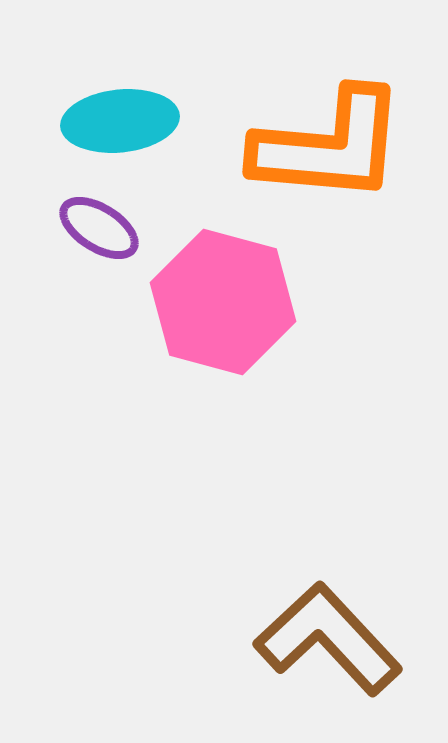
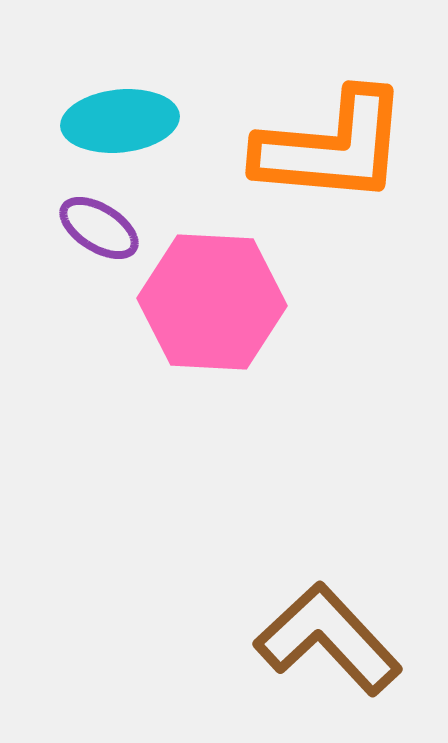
orange L-shape: moved 3 px right, 1 px down
pink hexagon: moved 11 px left; rotated 12 degrees counterclockwise
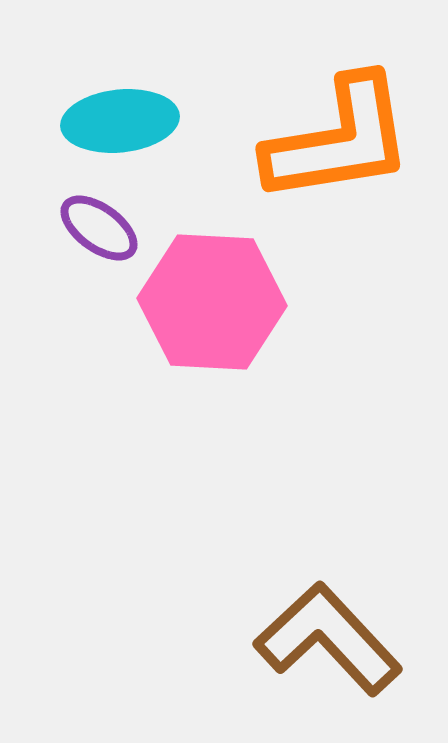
orange L-shape: moved 7 px right, 7 px up; rotated 14 degrees counterclockwise
purple ellipse: rotated 4 degrees clockwise
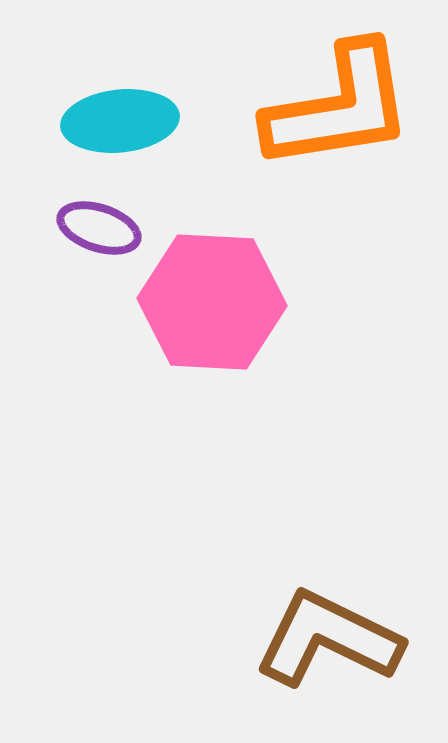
orange L-shape: moved 33 px up
purple ellipse: rotated 18 degrees counterclockwise
brown L-shape: rotated 21 degrees counterclockwise
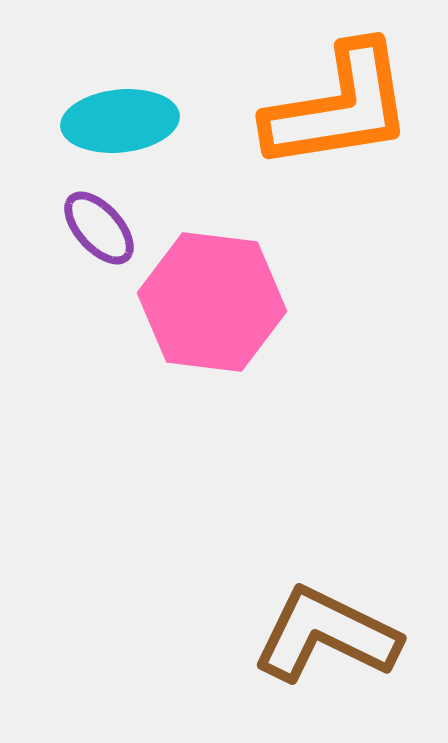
purple ellipse: rotated 30 degrees clockwise
pink hexagon: rotated 4 degrees clockwise
brown L-shape: moved 2 px left, 4 px up
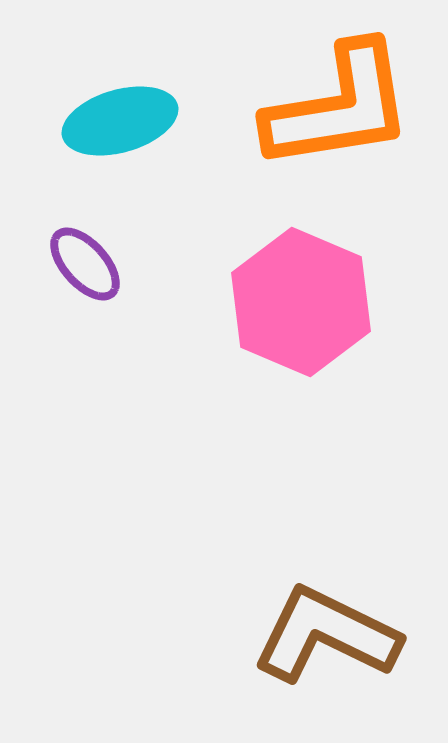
cyan ellipse: rotated 10 degrees counterclockwise
purple ellipse: moved 14 px left, 36 px down
pink hexagon: moved 89 px right; rotated 16 degrees clockwise
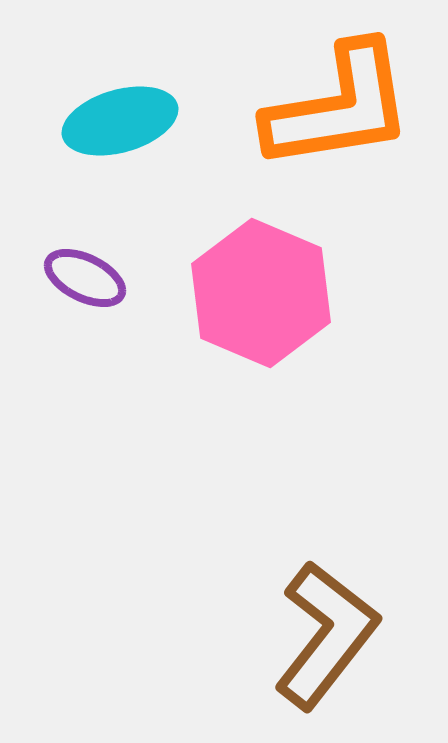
purple ellipse: moved 14 px down; rotated 22 degrees counterclockwise
pink hexagon: moved 40 px left, 9 px up
brown L-shape: rotated 102 degrees clockwise
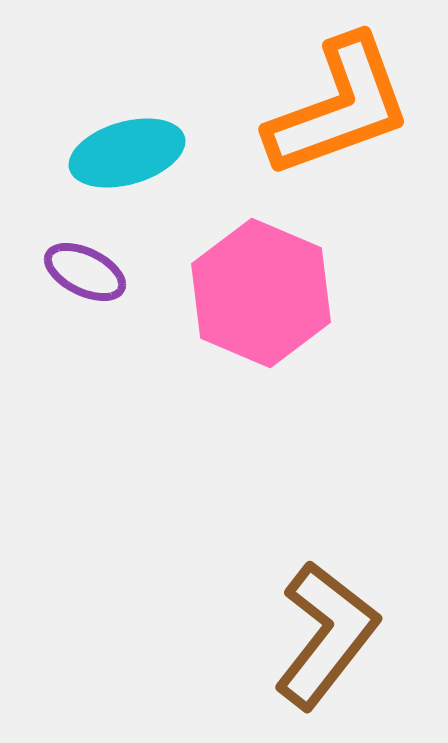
orange L-shape: rotated 11 degrees counterclockwise
cyan ellipse: moved 7 px right, 32 px down
purple ellipse: moved 6 px up
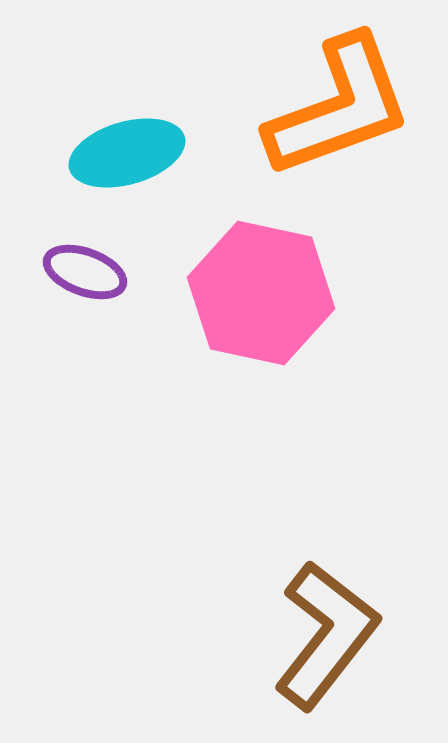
purple ellipse: rotated 6 degrees counterclockwise
pink hexagon: rotated 11 degrees counterclockwise
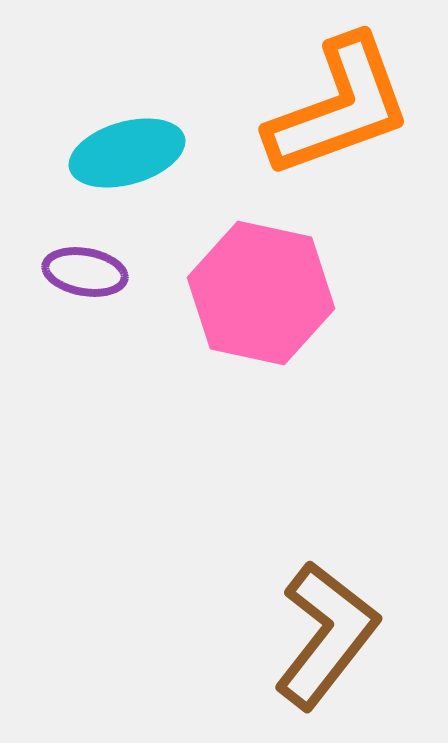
purple ellipse: rotated 10 degrees counterclockwise
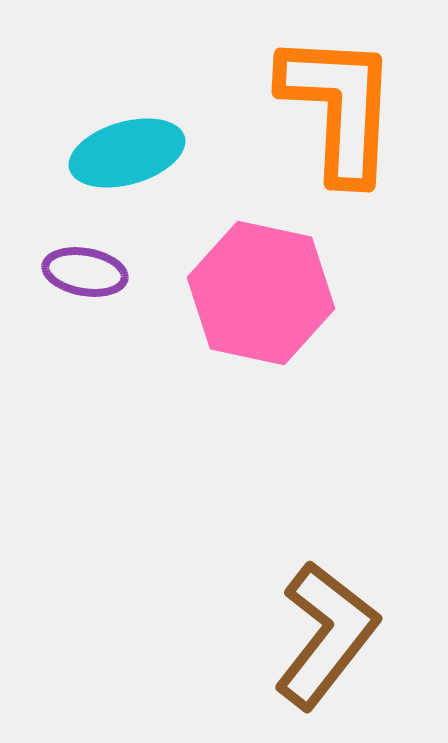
orange L-shape: rotated 67 degrees counterclockwise
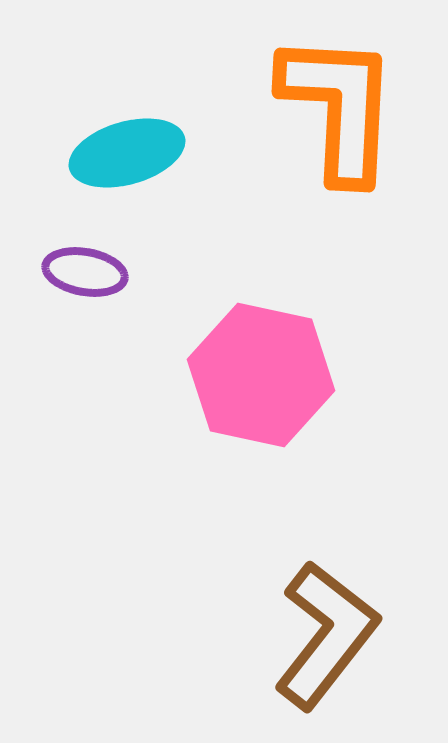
pink hexagon: moved 82 px down
